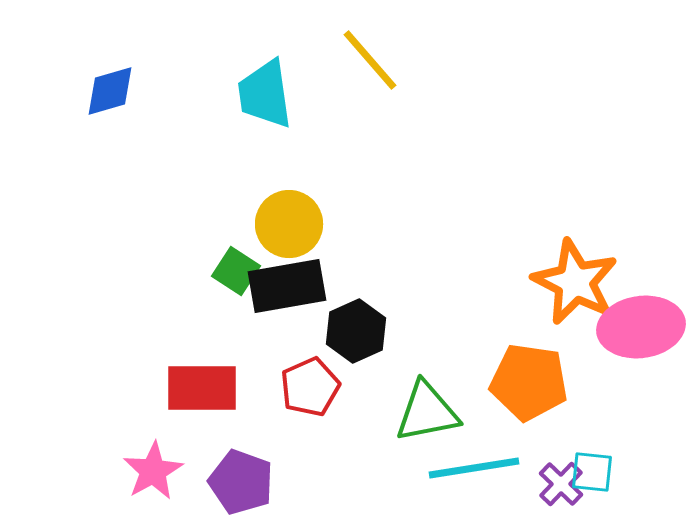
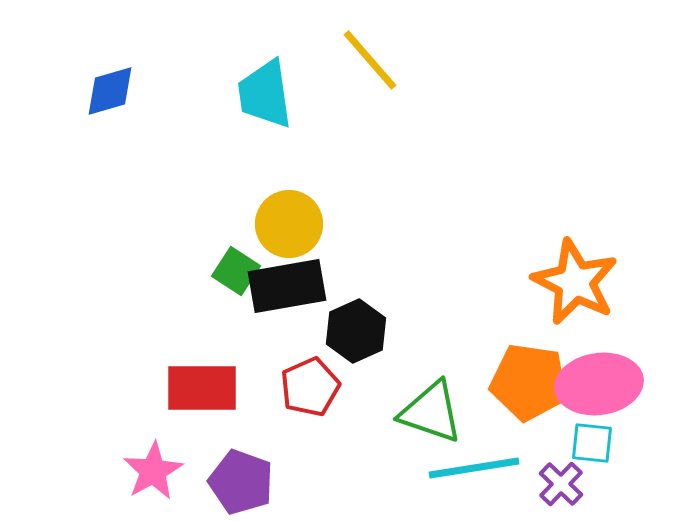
pink ellipse: moved 42 px left, 57 px down
green triangle: moved 4 px right; rotated 30 degrees clockwise
cyan square: moved 29 px up
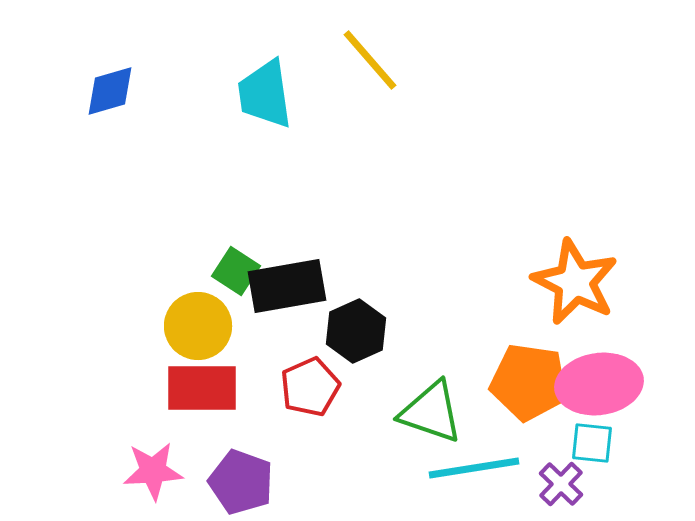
yellow circle: moved 91 px left, 102 px down
pink star: rotated 26 degrees clockwise
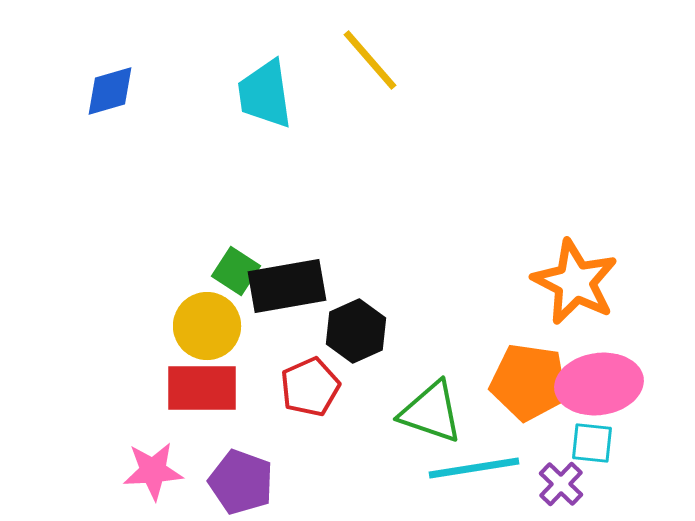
yellow circle: moved 9 px right
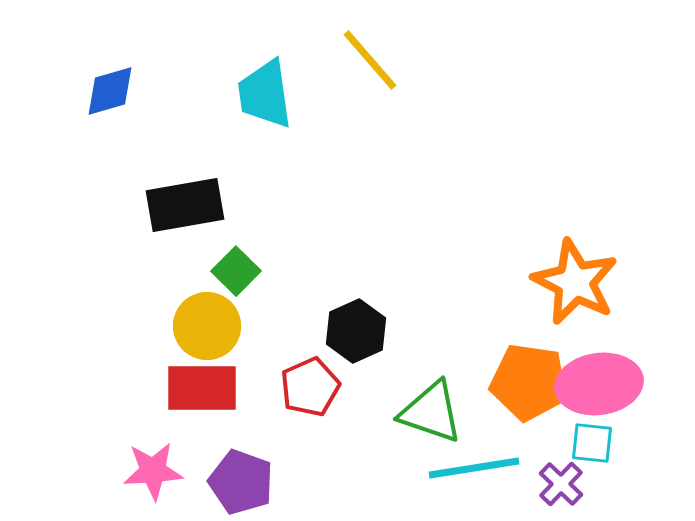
green square: rotated 12 degrees clockwise
black rectangle: moved 102 px left, 81 px up
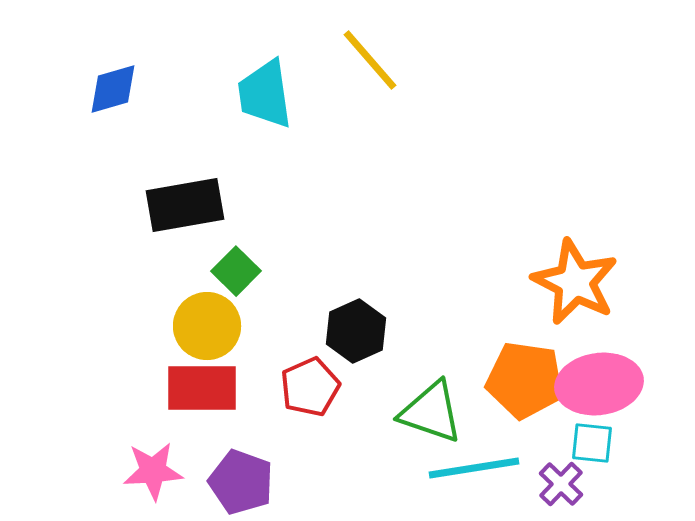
blue diamond: moved 3 px right, 2 px up
orange pentagon: moved 4 px left, 2 px up
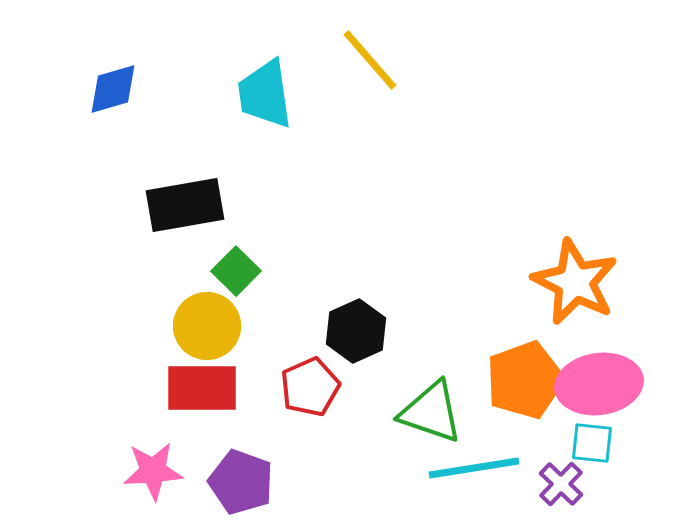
orange pentagon: rotated 28 degrees counterclockwise
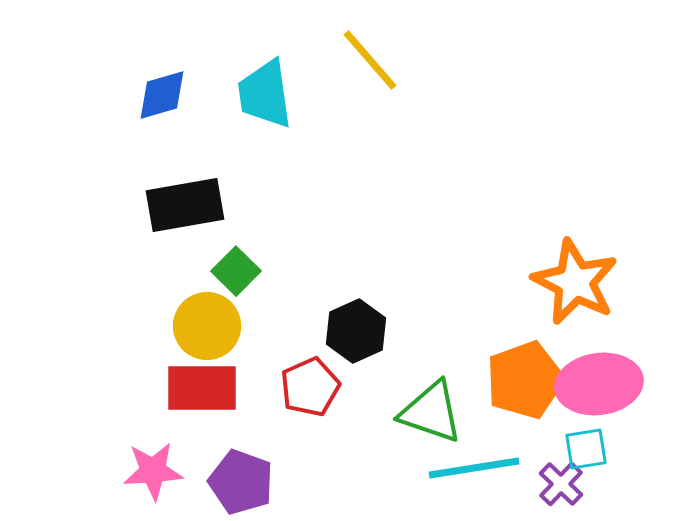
blue diamond: moved 49 px right, 6 px down
cyan square: moved 6 px left, 6 px down; rotated 15 degrees counterclockwise
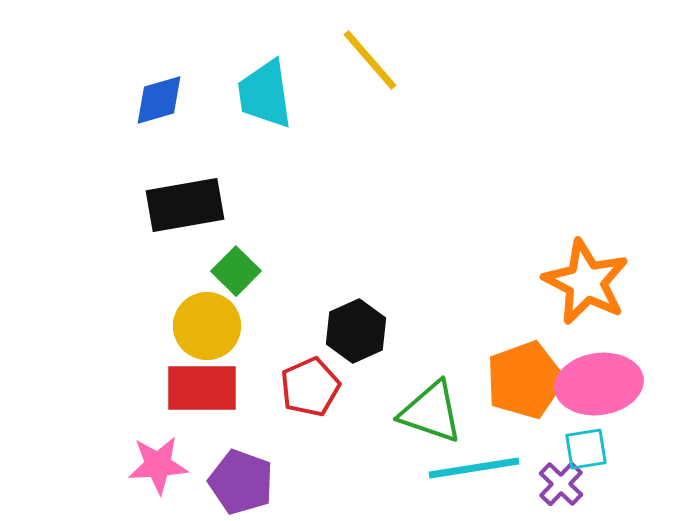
blue diamond: moved 3 px left, 5 px down
orange star: moved 11 px right
pink star: moved 5 px right, 6 px up
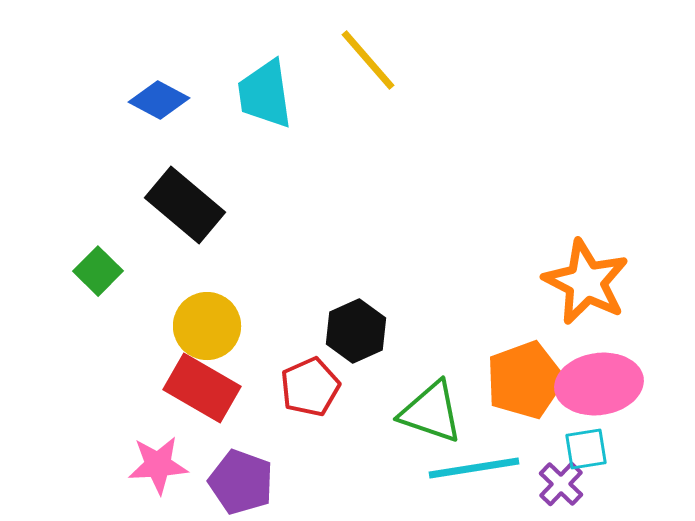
yellow line: moved 2 px left
blue diamond: rotated 44 degrees clockwise
black rectangle: rotated 50 degrees clockwise
green square: moved 138 px left
red rectangle: rotated 30 degrees clockwise
